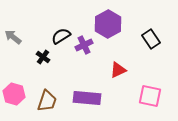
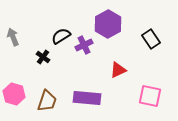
gray arrow: rotated 30 degrees clockwise
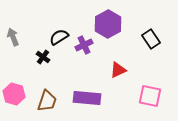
black semicircle: moved 2 px left, 1 px down
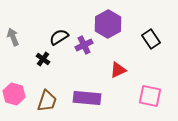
black cross: moved 2 px down
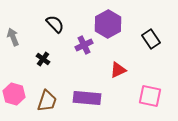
black semicircle: moved 4 px left, 13 px up; rotated 78 degrees clockwise
